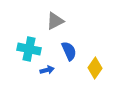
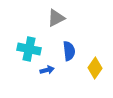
gray triangle: moved 1 px right, 3 px up
blue semicircle: rotated 18 degrees clockwise
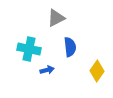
blue semicircle: moved 1 px right, 4 px up
yellow diamond: moved 2 px right, 3 px down
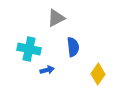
blue semicircle: moved 3 px right
yellow diamond: moved 1 px right, 3 px down
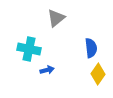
gray triangle: rotated 12 degrees counterclockwise
blue semicircle: moved 18 px right, 1 px down
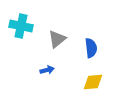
gray triangle: moved 1 px right, 21 px down
cyan cross: moved 8 px left, 23 px up
yellow diamond: moved 5 px left, 8 px down; rotated 50 degrees clockwise
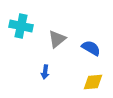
blue semicircle: rotated 54 degrees counterclockwise
blue arrow: moved 2 px left, 2 px down; rotated 112 degrees clockwise
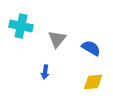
gray triangle: rotated 12 degrees counterclockwise
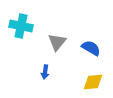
gray triangle: moved 3 px down
